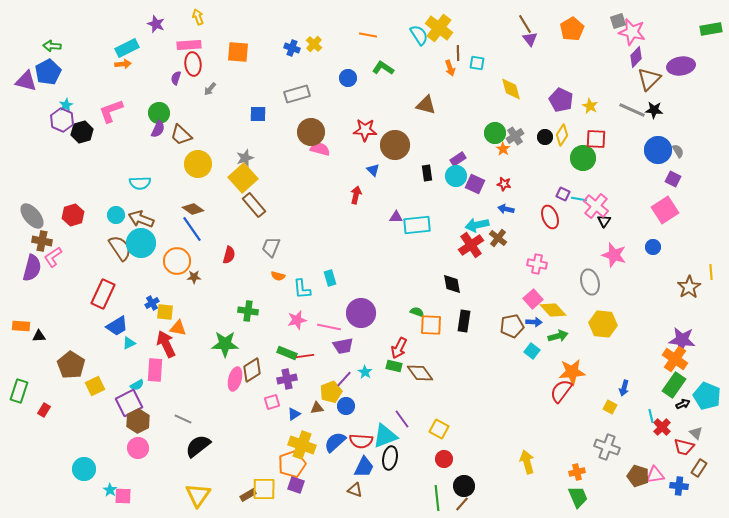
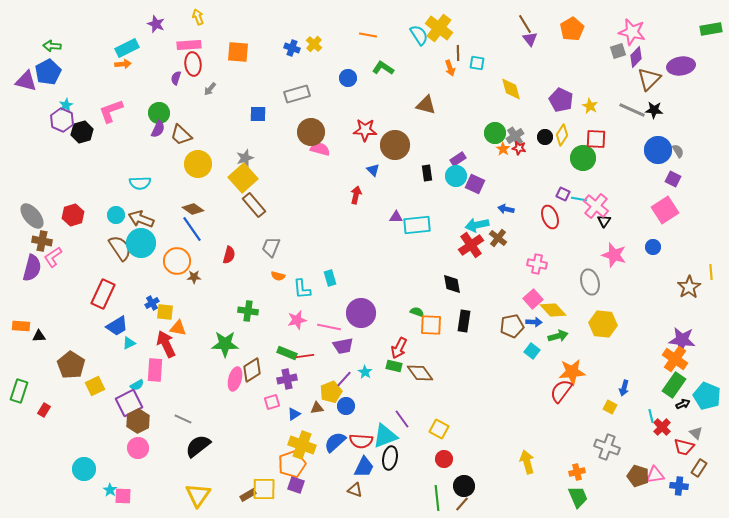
gray square at (618, 21): moved 30 px down
red star at (504, 184): moved 15 px right, 36 px up
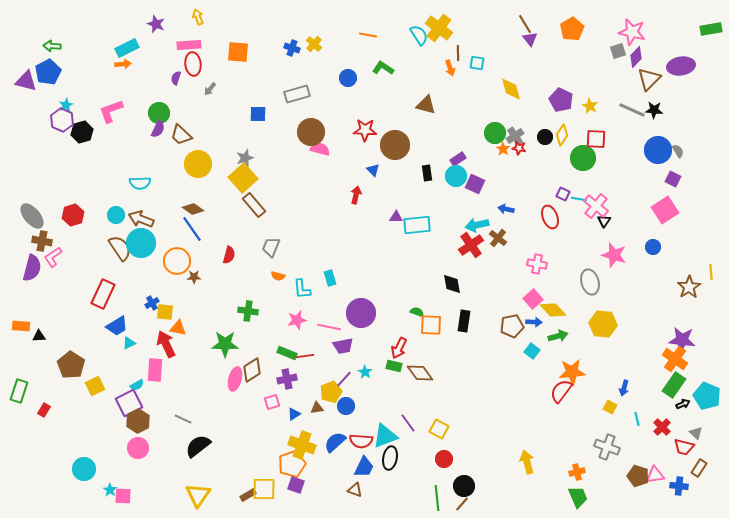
cyan line at (651, 416): moved 14 px left, 3 px down
purple line at (402, 419): moved 6 px right, 4 px down
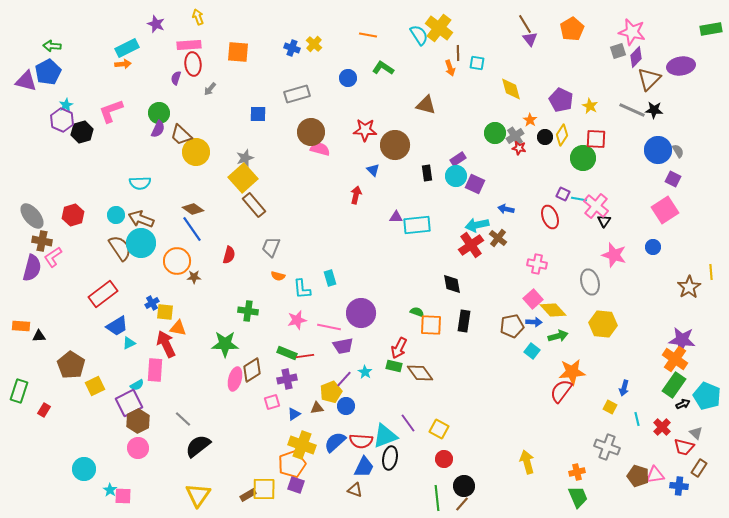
orange star at (503, 149): moved 27 px right, 29 px up
yellow circle at (198, 164): moved 2 px left, 12 px up
red rectangle at (103, 294): rotated 28 degrees clockwise
gray line at (183, 419): rotated 18 degrees clockwise
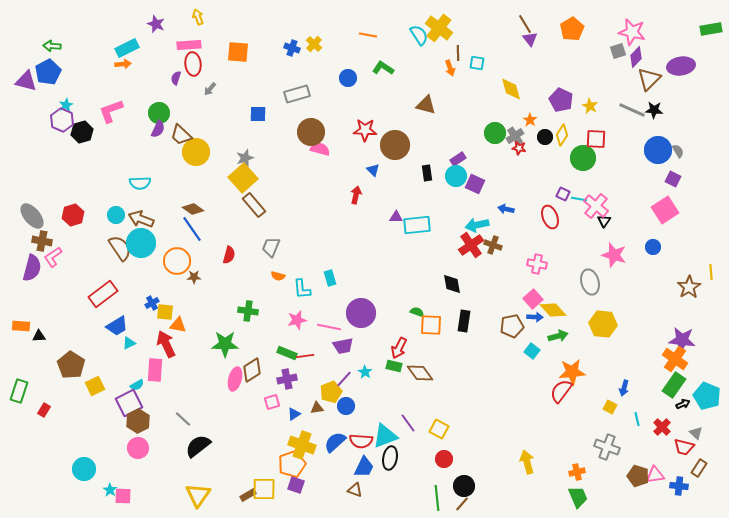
brown cross at (498, 238): moved 5 px left, 7 px down; rotated 18 degrees counterclockwise
blue arrow at (534, 322): moved 1 px right, 5 px up
orange triangle at (178, 328): moved 3 px up
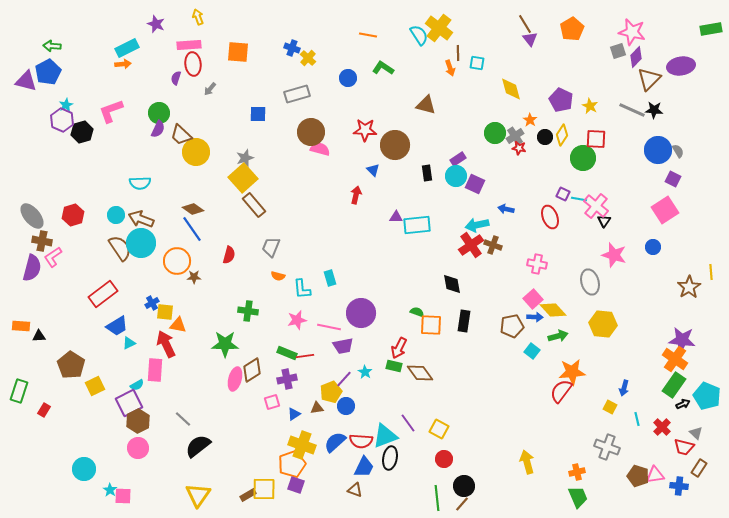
yellow cross at (314, 44): moved 6 px left, 14 px down
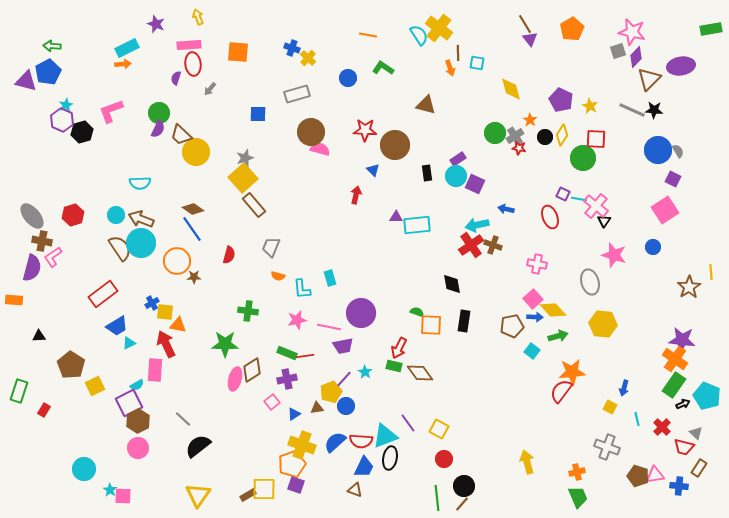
orange rectangle at (21, 326): moved 7 px left, 26 px up
pink square at (272, 402): rotated 21 degrees counterclockwise
